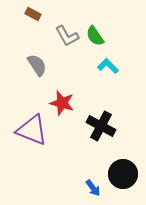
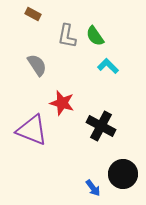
gray L-shape: rotated 40 degrees clockwise
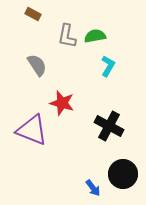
green semicircle: rotated 115 degrees clockwise
cyan L-shape: rotated 75 degrees clockwise
black cross: moved 8 px right
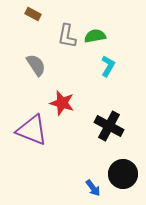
gray semicircle: moved 1 px left
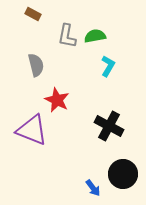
gray semicircle: rotated 20 degrees clockwise
red star: moved 5 px left, 3 px up; rotated 10 degrees clockwise
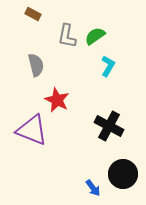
green semicircle: rotated 25 degrees counterclockwise
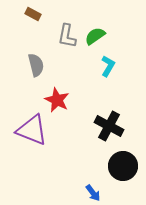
black circle: moved 8 px up
blue arrow: moved 5 px down
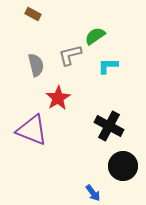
gray L-shape: moved 3 px right, 19 px down; rotated 65 degrees clockwise
cyan L-shape: rotated 120 degrees counterclockwise
red star: moved 1 px right, 2 px up; rotated 15 degrees clockwise
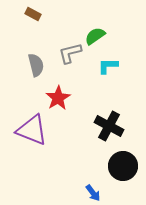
gray L-shape: moved 2 px up
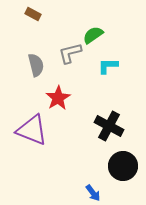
green semicircle: moved 2 px left, 1 px up
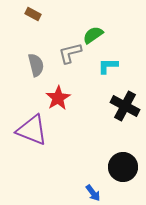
black cross: moved 16 px right, 20 px up
black circle: moved 1 px down
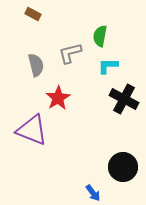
green semicircle: moved 7 px right, 1 px down; rotated 45 degrees counterclockwise
black cross: moved 1 px left, 7 px up
